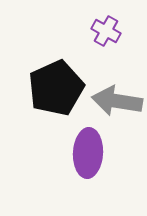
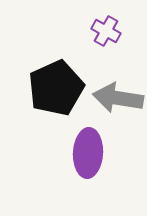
gray arrow: moved 1 px right, 3 px up
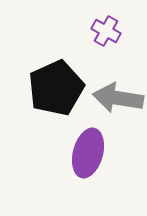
purple ellipse: rotated 12 degrees clockwise
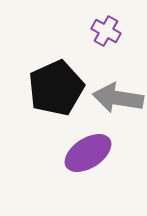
purple ellipse: rotated 42 degrees clockwise
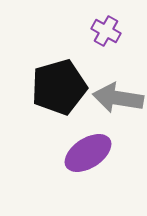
black pentagon: moved 3 px right, 1 px up; rotated 8 degrees clockwise
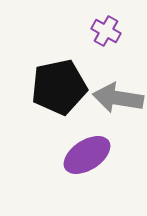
black pentagon: rotated 4 degrees clockwise
purple ellipse: moved 1 px left, 2 px down
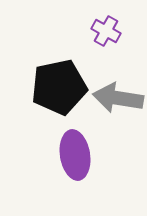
purple ellipse: moved 12 px left; rotated 66 degrees counterclockwise
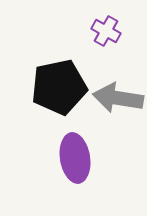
purple ellipse: moved 3 px down
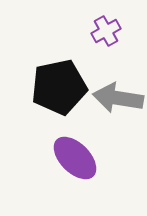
purple cross: rotated 32 degrees clockwise
purple ellipse: rotated 36 degrees counterclockwise
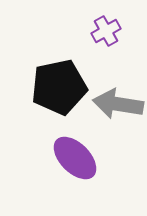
gray arrow: moved 6 px down
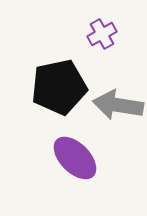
purple cross: moved 4 px left, 3 px down
gray arrow: moved 1 px down
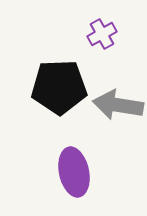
black pentagon: rotated 10 degrees clockwise
purple ellipse: moved 1 px left, 14 px down; rotated 33 degrees clockwise
